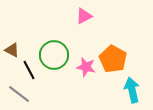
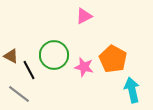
brown triangle: moved 1 px left, 6 px down
pink star: moved 2 px left
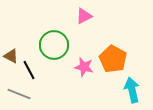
green circle: moved 10 px up
gray line: rotated 15 degrees counterclockwise
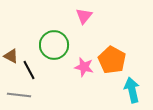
pink triangle: rotated 24 degrees counterclockwise
orange pentagon: moved 1 px left, 1 px down
gray line: moved 1 px down; rotated 15 degrees counterclockwise
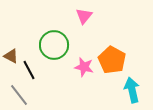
gray line: rotated 45 degrees clockwise
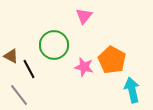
black line: moved 1 px up
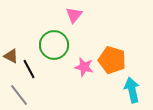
pink triangle: moved 10 px left, 1 px up
orange pentagon: rotated 12 degrees counterclockwise
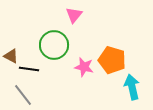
black line: rotated 54 degrees counterclockwise
cyan arrow: moved 3 px up
gray line: moved 4 px right
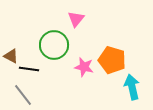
pink triangle: moved 2 px right, 4 px down
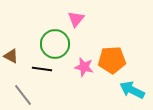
green circle: moved 1 px right, 1 px up
orange pentagon: rotated 20 degrees counterclockwise
black line: moved 13 px right
cyan arrow: moved 3 px down; rotated 50 degrees counterclockwise
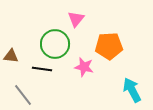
brown triangle: rotated 21 degrees counterclockwise
orange pentagon: moved 3 px left, 14 px up
cyan arrow: rotated 35 degrees clockwise
